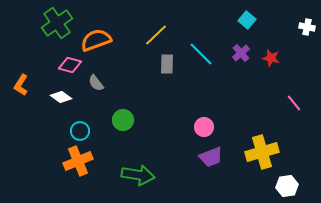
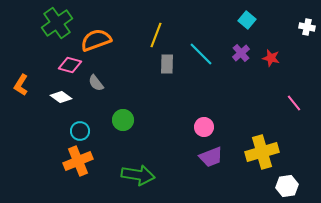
yellow line: rotated 25 degrees counterclockwise
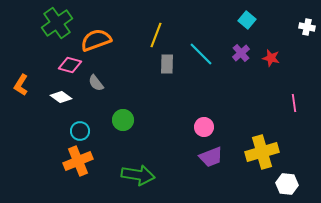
pink line: rotated 30 degrees clockwise
white hexagon: moved 2 px up; rotated 15 degrees clockwise
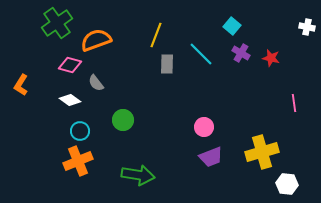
cyan square: moved 15 px left, 6 px down
purple cross: rotated 18 degrees counterclockwise
white diamond: moved 9 px right, 3 px down
